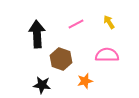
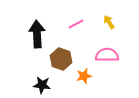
orange star: moved 1 px left, 5 px up
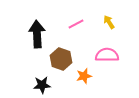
black star: rotated 12 degrees counterclockwise
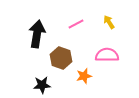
black arrow: rotated 12 degrees clockwise
brown hexagon: moved 1 px up
